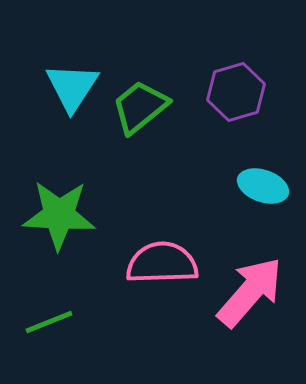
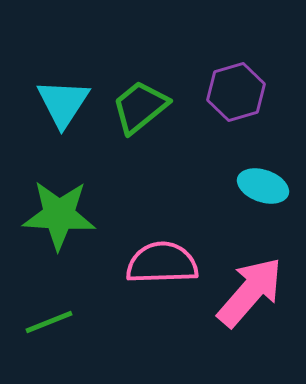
cyan triangle: moved 9 px left, 16 px down
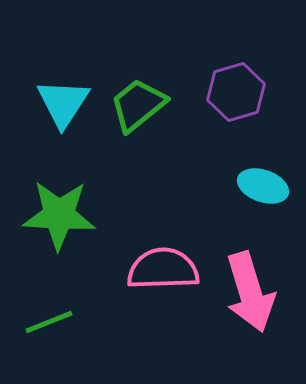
green trapezoid: moved 2 px left, 2 px up
pink semicircle: moved 1 px right, 6 px down
pink arrow: rotated 122 degrees clockwise
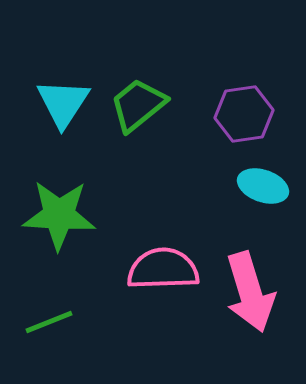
purple hexagon: moved 8 px right, 22 px down; rotated 8 degrees clockwise
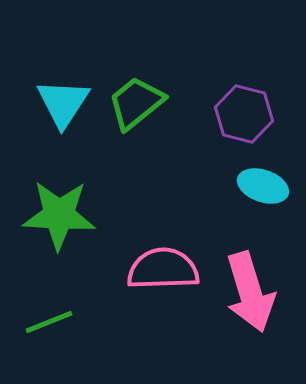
green trapezoid: moved 2 px left, 2 px up
purple hexagon: rotated 22 degrees clockwise
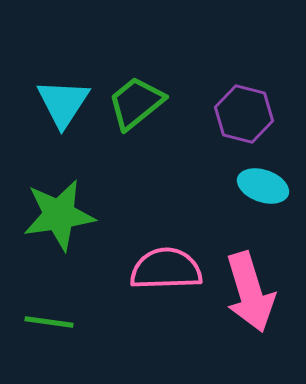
green star: rotated 12 degrees counterclockwise
pink semicircle: moved 3 px right
green line: rotated 30 degrees clockwise
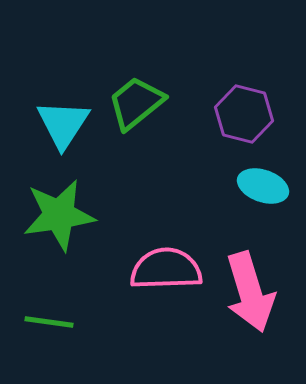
cyan triangle: moved 21 px down
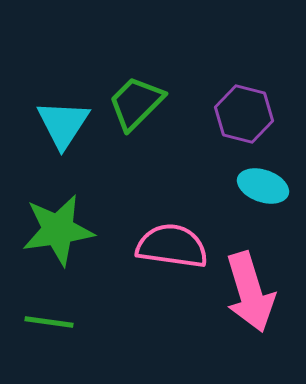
green trapezoid: rotated 6 degrees counterclockwise
green star: moved 1 px left, 15 px down
pink semicircle: moved 6 px right, 23 px up; rotated 10 degrees clockwise
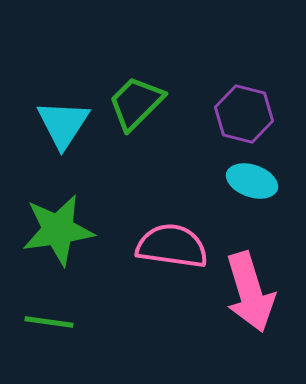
cyan ellipse: moved 11 px left, 5 px up
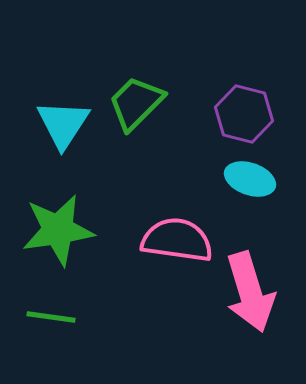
cyan ellipse: moved 2 px left, 2 px up
pink semicircle: moved 5 px right, 6 px up
green line: moved 2 px right, 5 px up
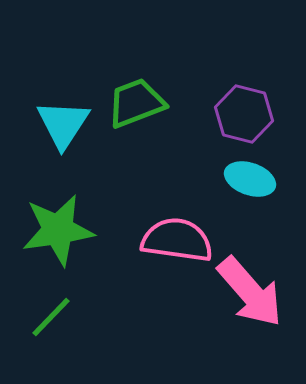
green trapezoid: rotated 24 degrees clockwise
pink arrow: rotated 24 degrees counterclockwise
green line: rotated 54 degrees counterclockwise
